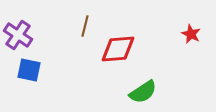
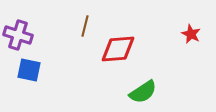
purple cross: rotated 16 degrees counterclockwise
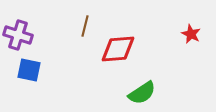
green semicircle: moved 1 px left, 1 px down
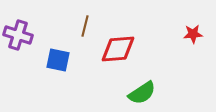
red star: moved 2 px right; rotated 30 degrees counterclockwise
blue square: moved 29 px right, 10 px up
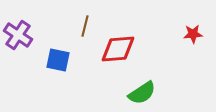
purple cross: rotated 16 degrees clockwise
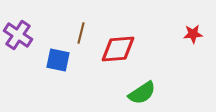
brown line: moved 4 px left, 7 px down
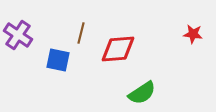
red star: rotated 12 degrees clockwise
